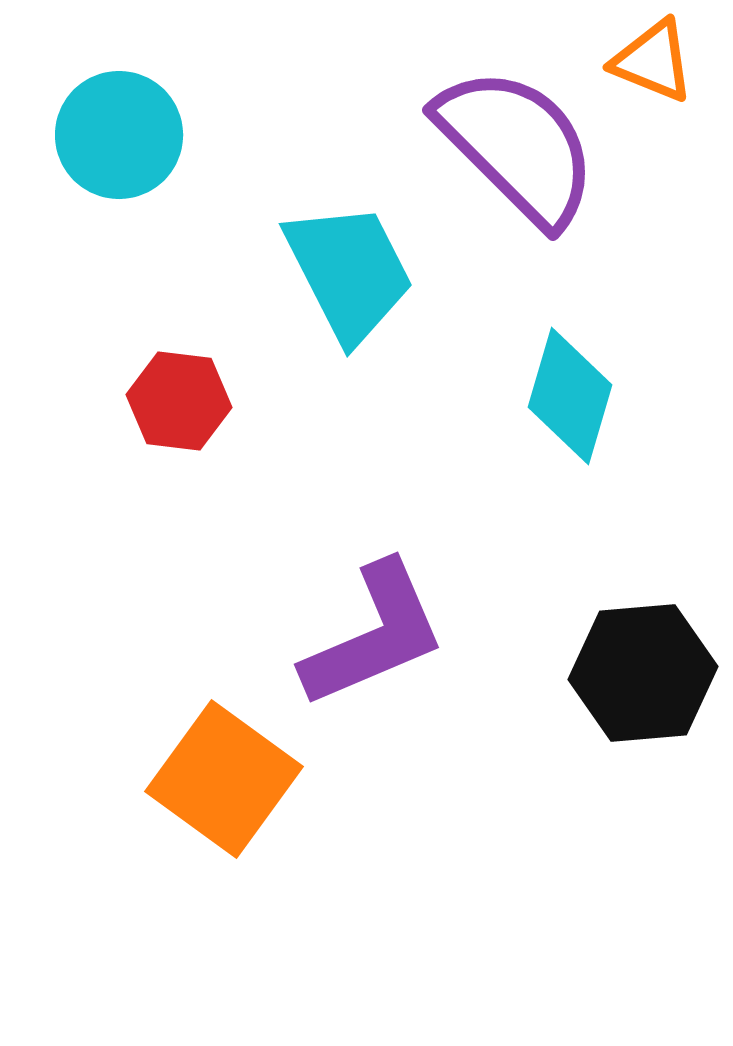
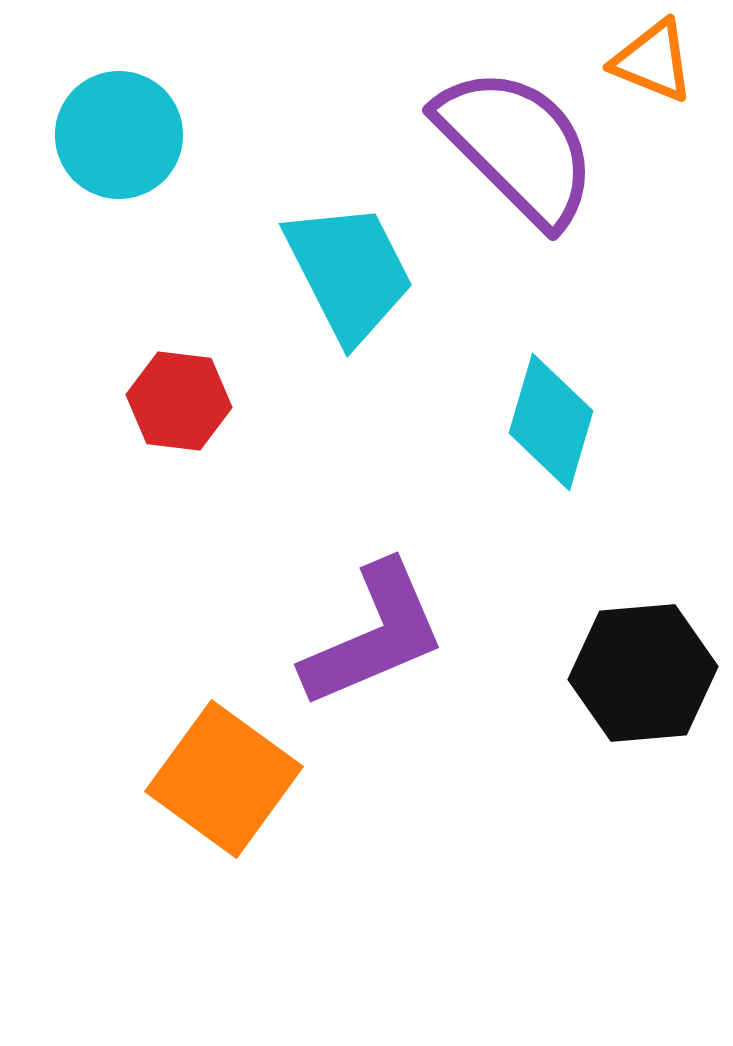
cyan diamond: moved 19 px left, 26 px down
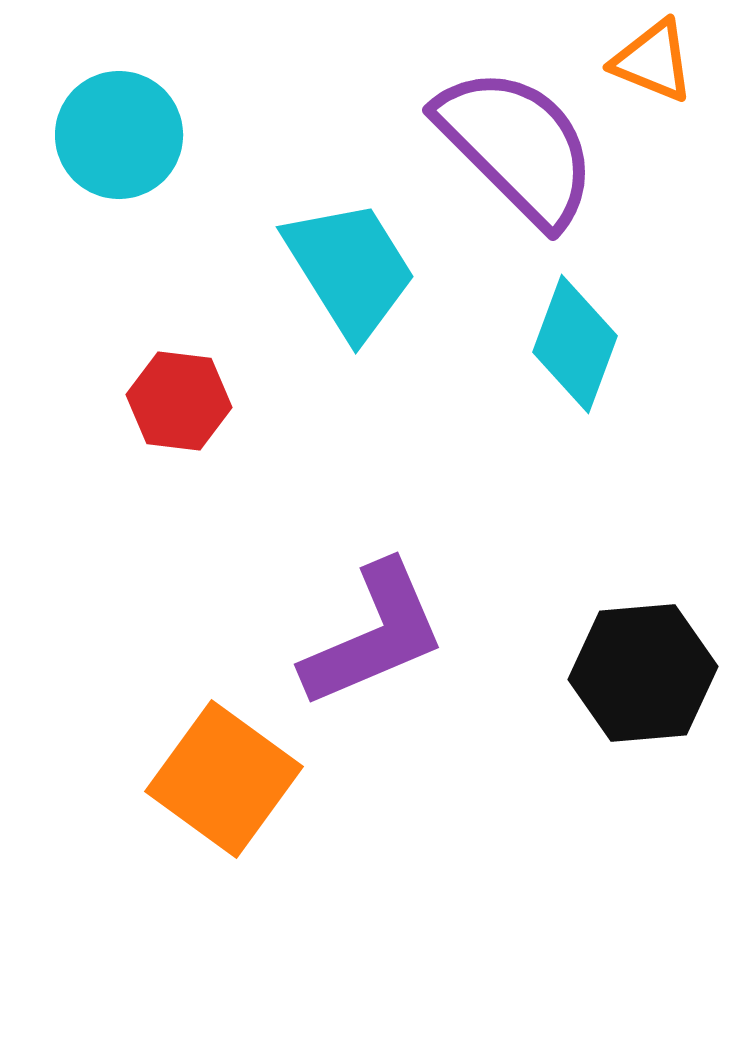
cyan trapezoid: moved 1 px right, 3 px up; rotated 5 degrees counterclockwise
cyan diamond: moved 24 px right, 78 px up; rotated 4 degrees clockwise
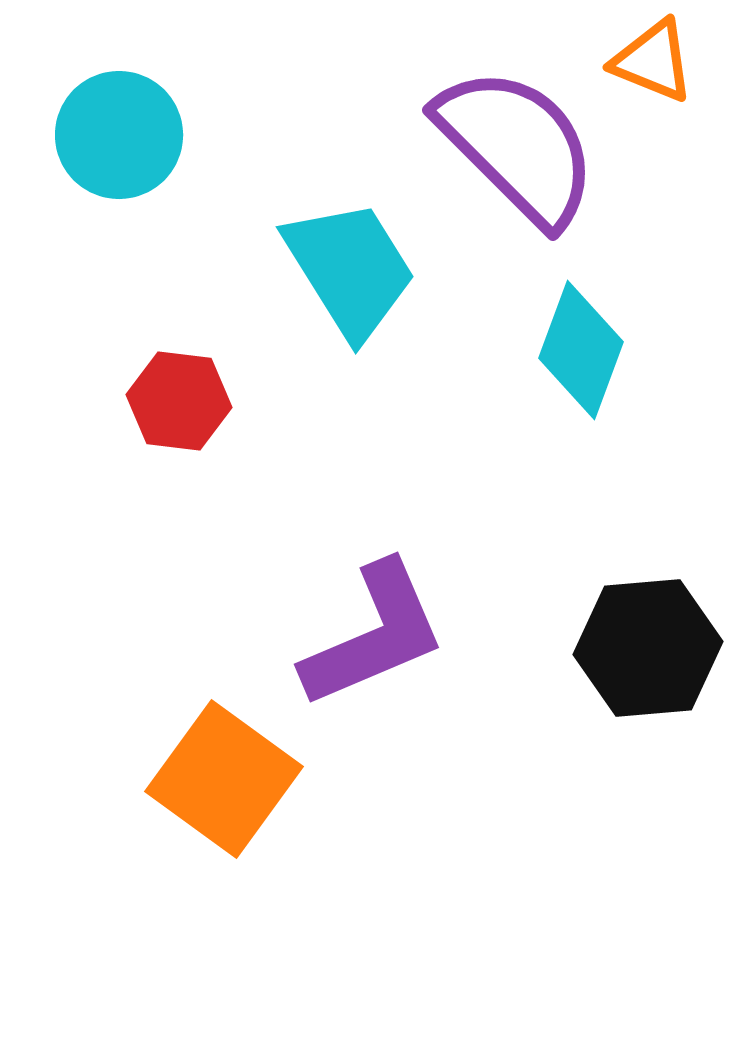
cyan diamond: moved 6 px right, 6 px down
black hexagon: moved 5 px right, 25 px up
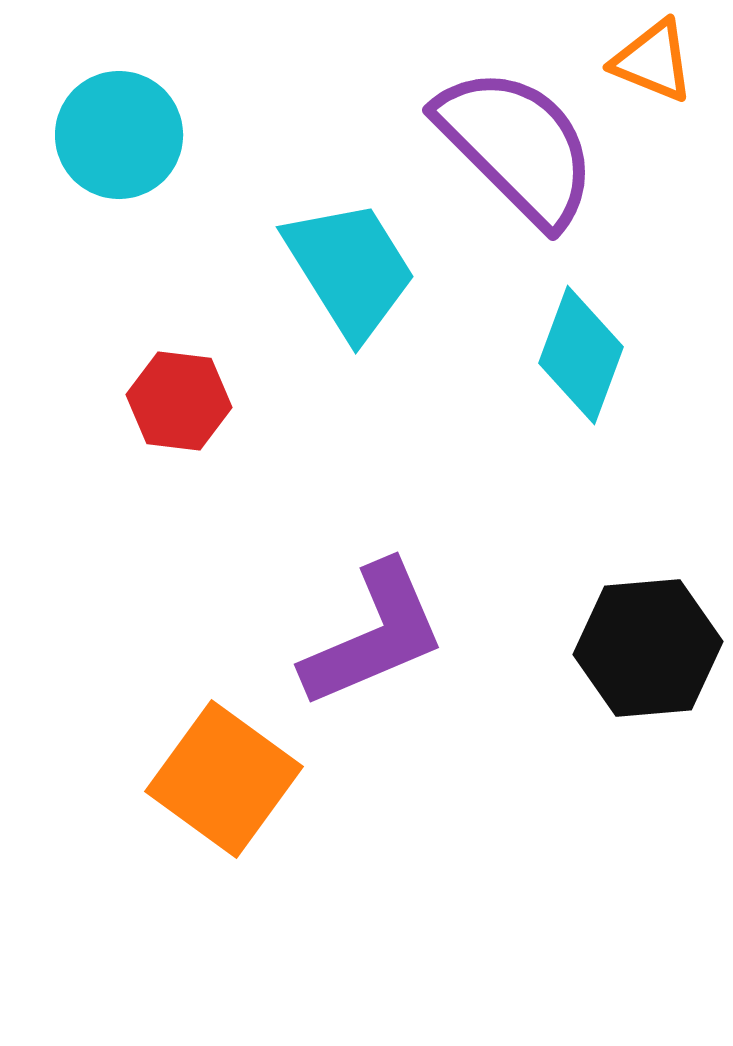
cyan diamond: moved 5 px down
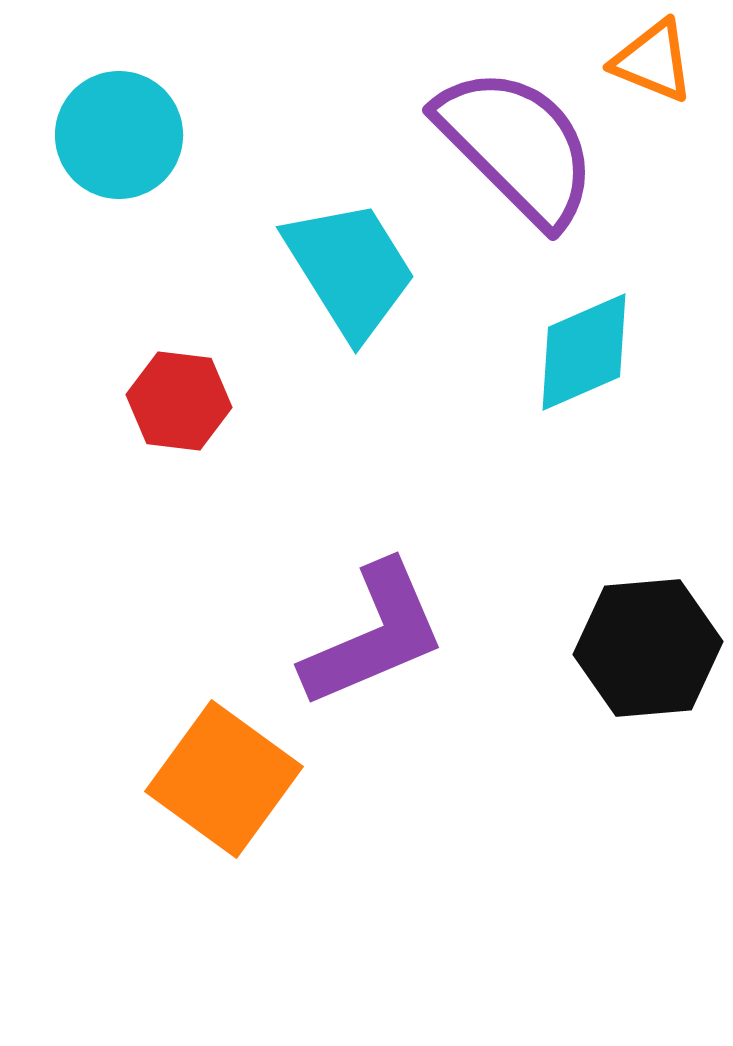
cyan diamond: moved 3 px right, 3 px up; rotated 46 degrees clockwise
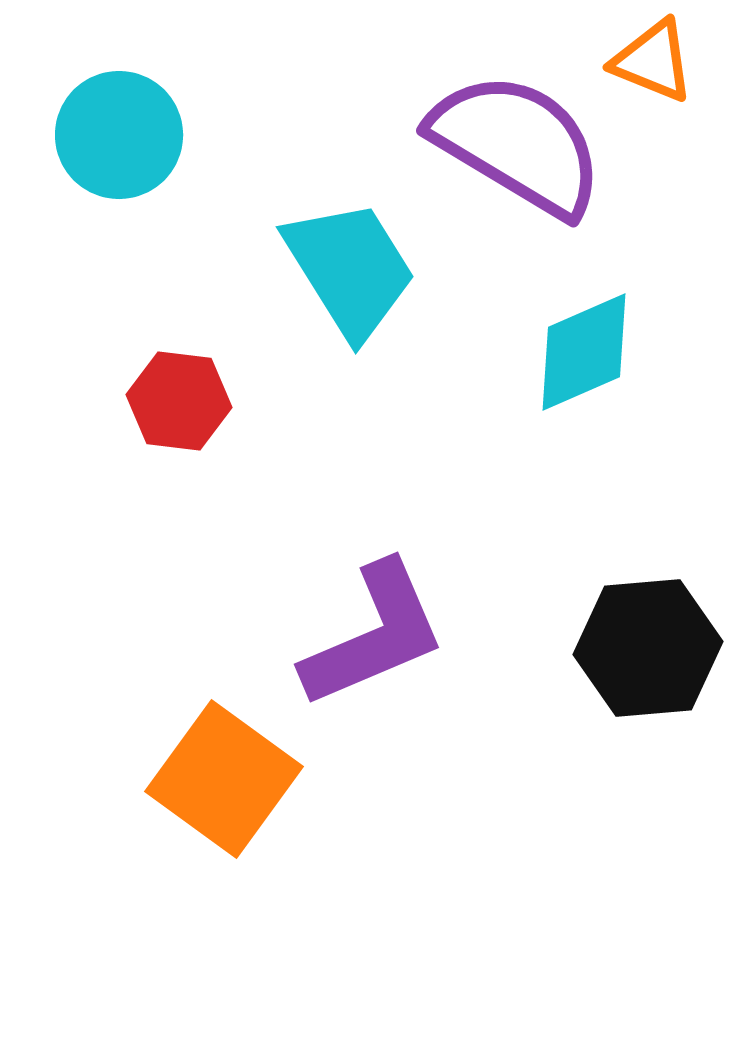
purple semicircle: moved 2 px up; rotated 14 degrees counterclockwise
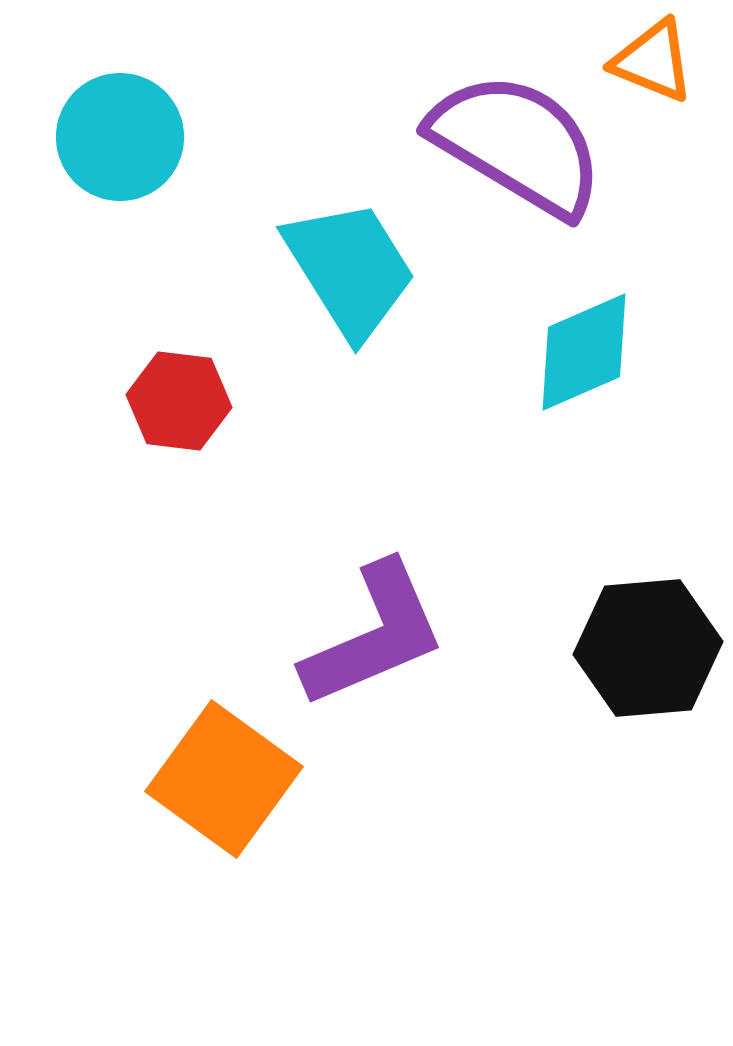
cyan circle: moved 1 px right, 2 px down
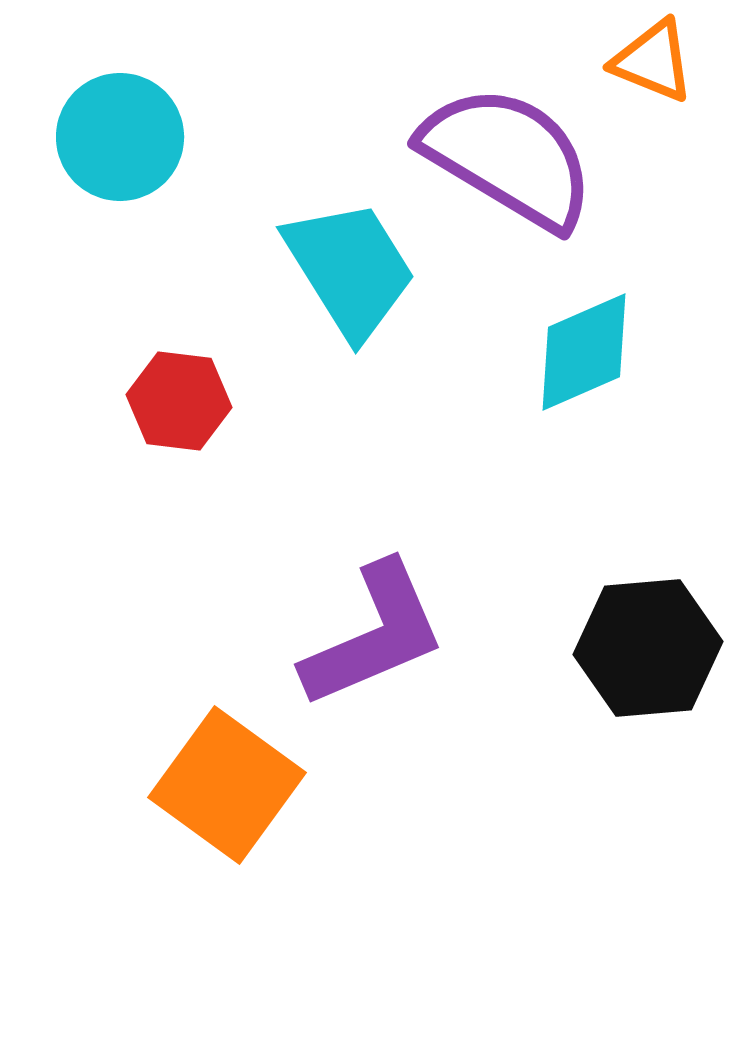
purple semicircle: moved 9 px left, 13 px down
orange square: moved 3 px right, 6 px down
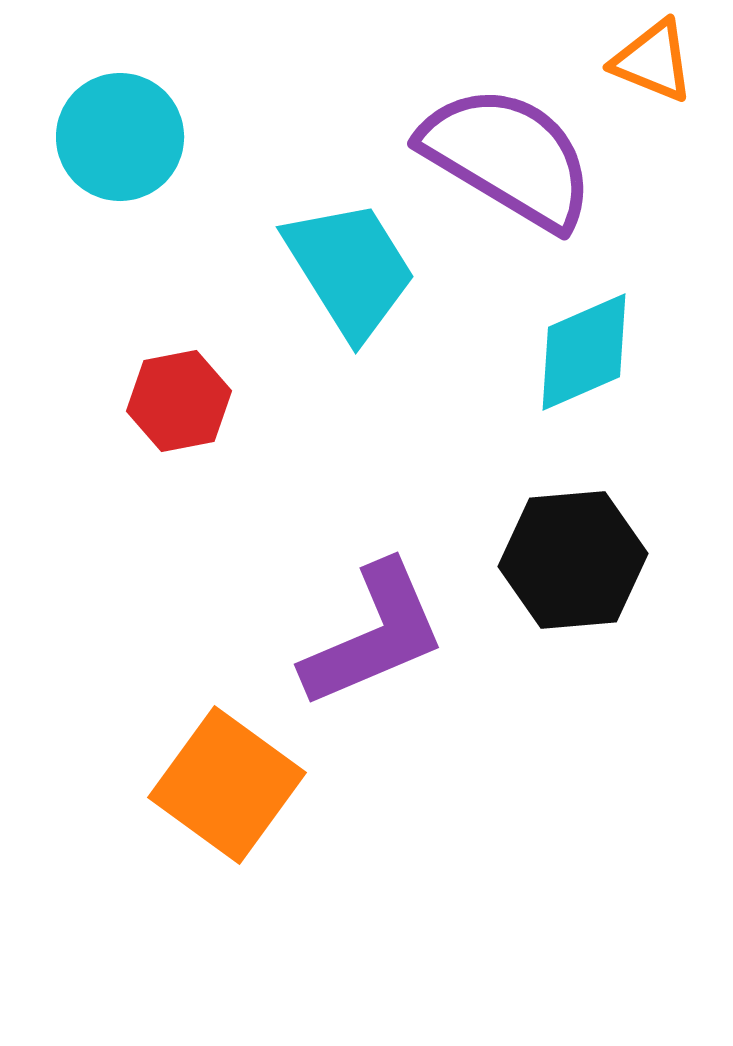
red hexagon: rotated 18 degrees counterclockwise
black hexagon: moved 75 px left, 88 px up
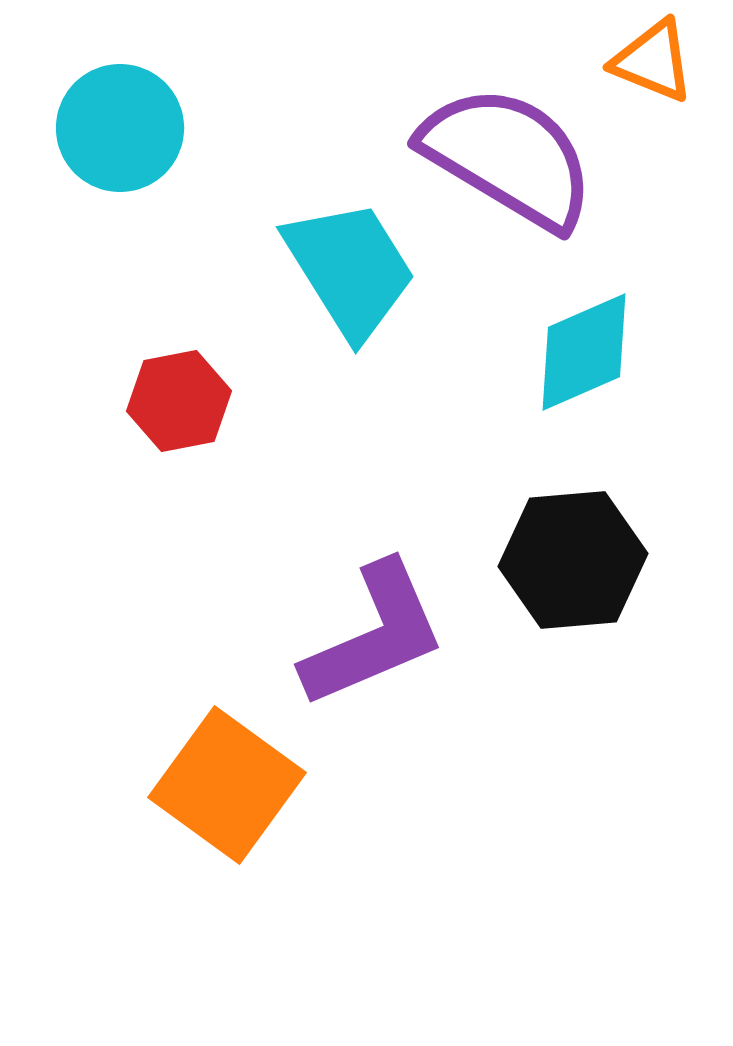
cyan circle: moved 9 px up
